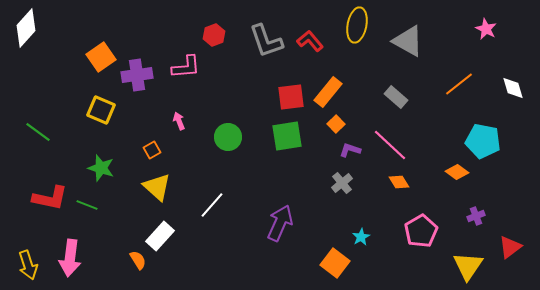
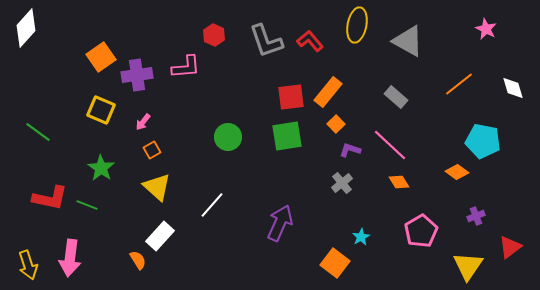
red hexagon at (214, 35): rotated 15 degrees counterclockwise
pink arrow at (179, 121): moved 36 px left, 1 px down; rotated 120 degrees counterclockwise
green star at (101, 168): rotated 16 degrees clockwise
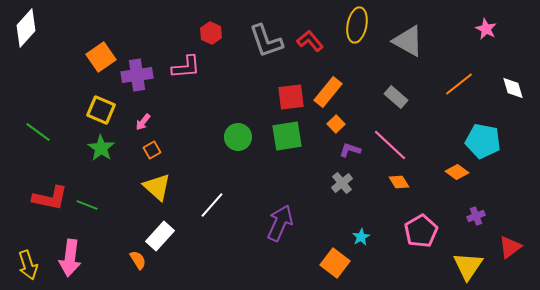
red hexagon at (214, 35): moved 3 px left, 2 px up
green circle at (228, 137): moved 10 px right
green star at (101, 168): moved 20 px up
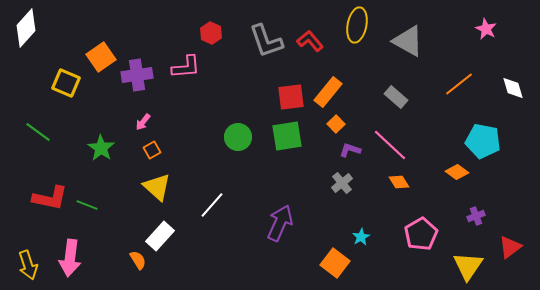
yellow square at (101, 110): moved 35 px left, 27 px up
pink pentagon at (421, 231): moved 3 px down
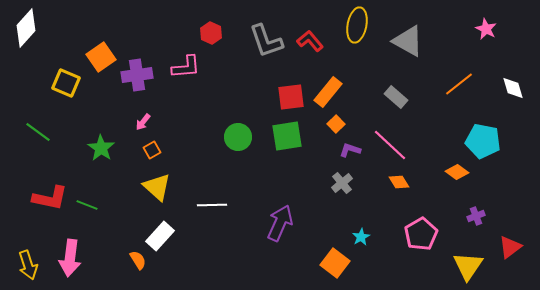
white line at (212, 205): rotated 48 degrees clockwise
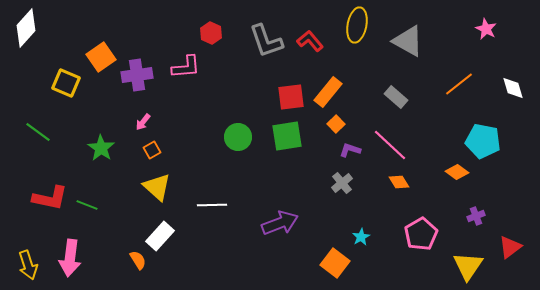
purple arrow at (280, 223): rotated 45 degrees clockwise
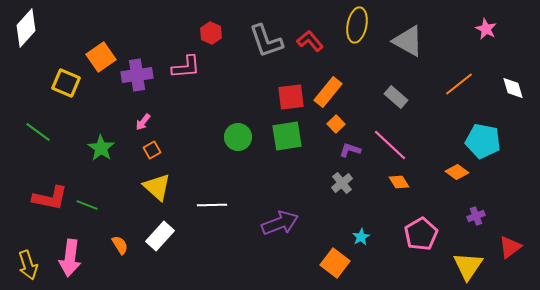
orange semicircle at (138, 260): moved 18 px left, 15 px up
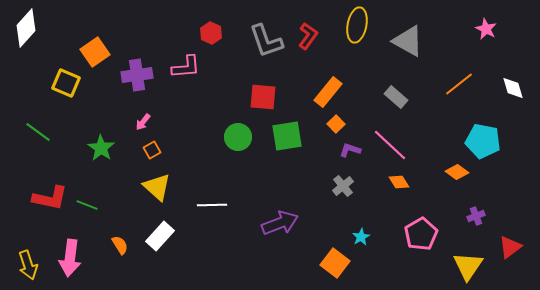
red L-shape at (310, 41): moved 2 px left, 5 px up; rotated 76 degrees clockwise
orange square at (101, 57): moved 6 px left, 5 px up
red square at (291, 97): moved 28 px left; rotated 12 degrees clockwise
gray cross at (342, 183): moved 1 px right, 3 px down
